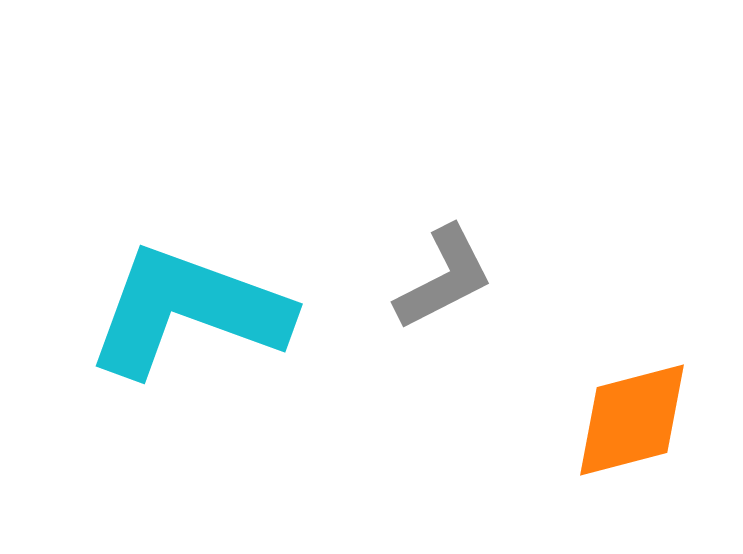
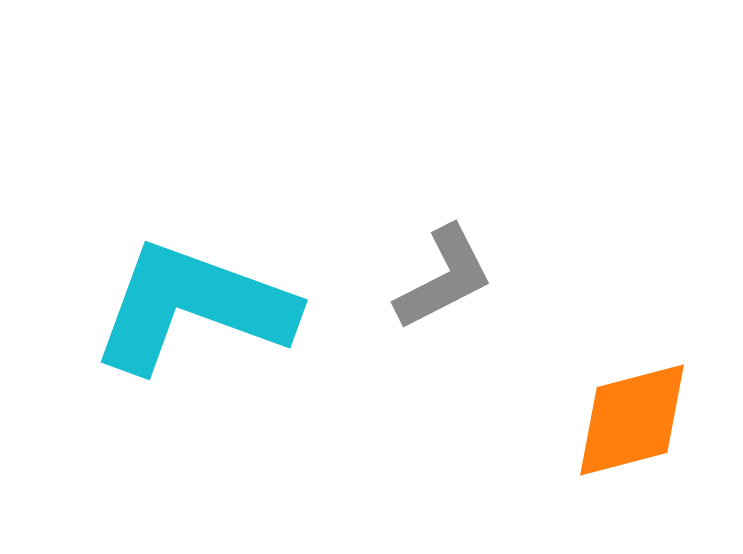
cyan L-shape: moved 5 px right, 4 px up
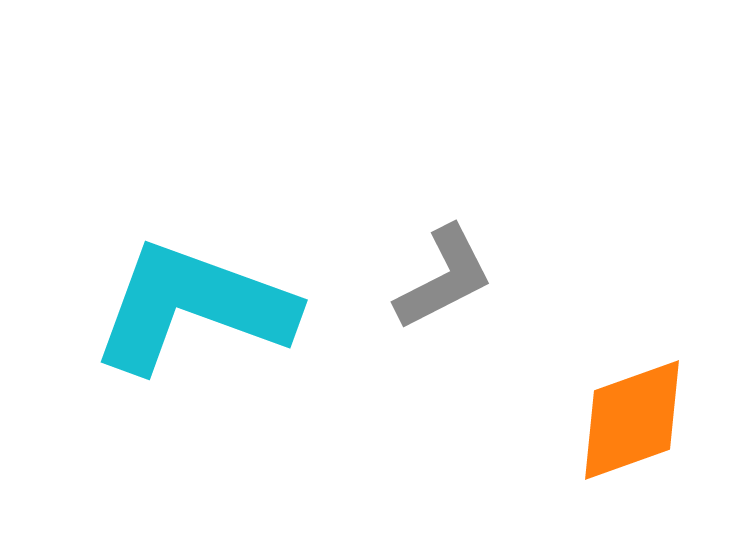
orange diamond: rotated 5 degrees counterclockwise
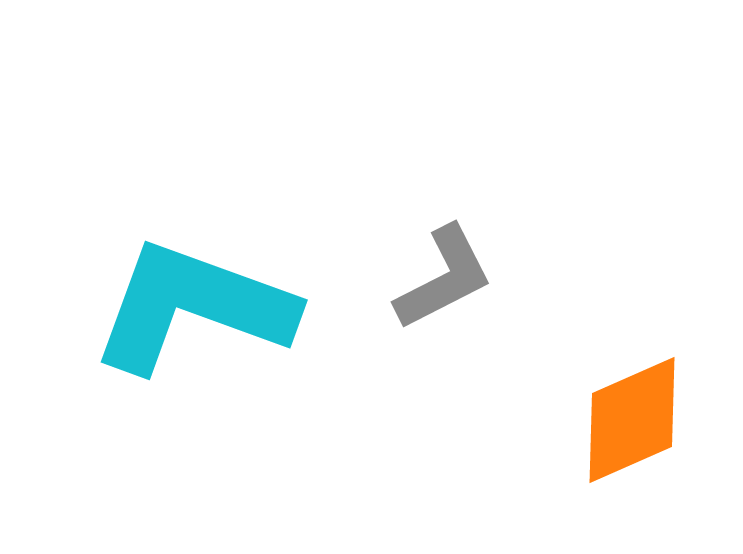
orange diamond: rotated 4 degrees counterclockwise
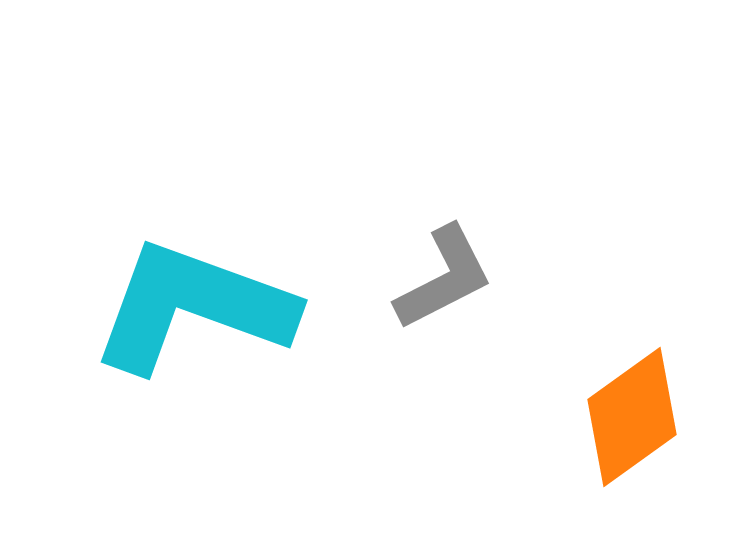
orange diamond: moved 3 px up; rotated 12 degrees counterclockwise
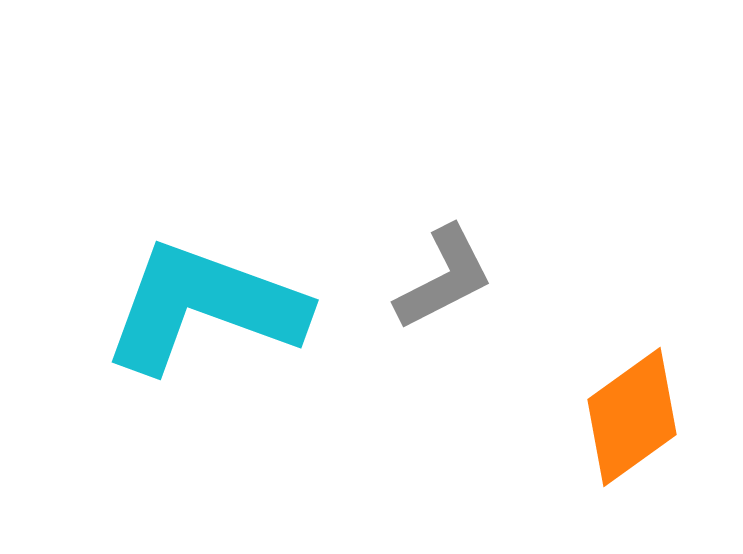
cyan L-shape: moved 11 px right
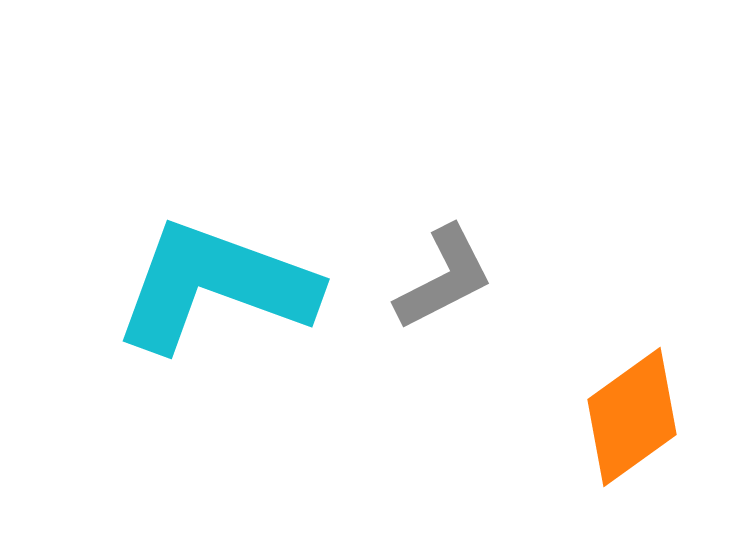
cyan L-shape: moved 11 px right, 21 px up
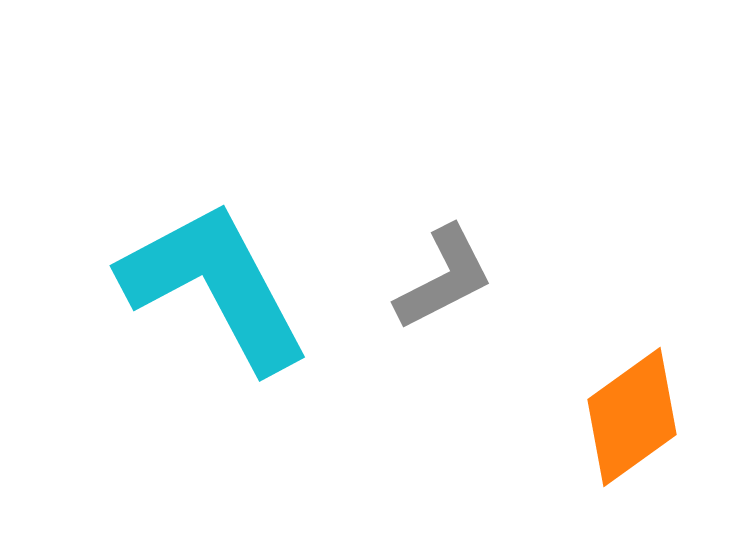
cyan L-shape: rotated 42 degrees clockwise
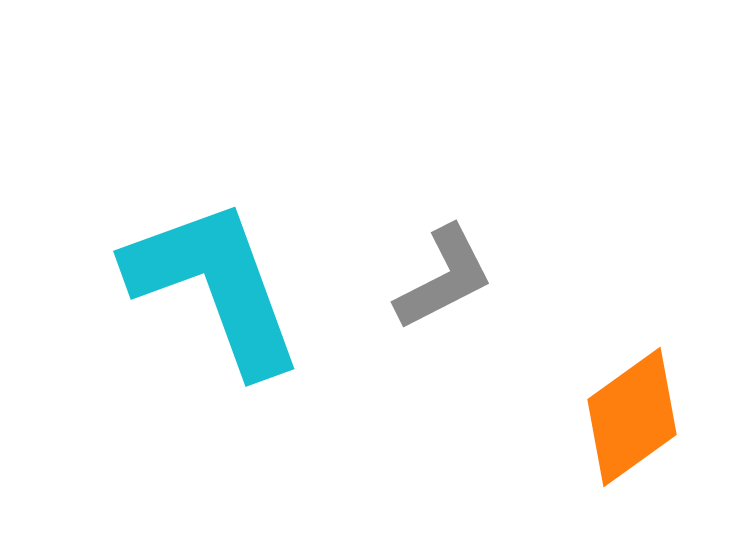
cyan L-shape: rotated 8 degrees clockwise
